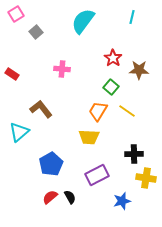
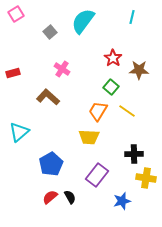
gray square: moved 14 px right
pink cross: rotated 28 degrees clockwise
red rectangle: moved 1 px right, 1 px up; rotated 48 degrees counterclockwise
brown L-shape: moved 7 px right, 12 px up; rotated 10 degrees counterclockwise
purple rectangle: rotated 25 degrees counterclockwise
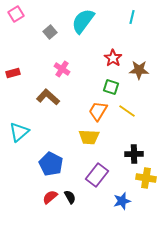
green square: rotated 21 degrees counterclockwise
blue pentagon: rotated 15 degrees counterclockwise
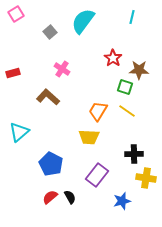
green square: moved 14 px right
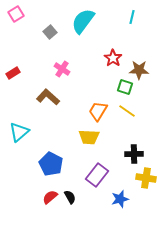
red rectangle: rotated 16 degrees counterclockwise
blue star: moved 2 px left, 2 px up
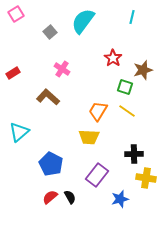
brown star: moved 4 px right; rotated 18 degrees counterclockwise
